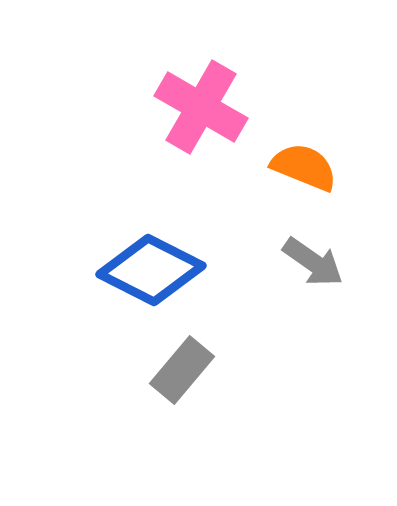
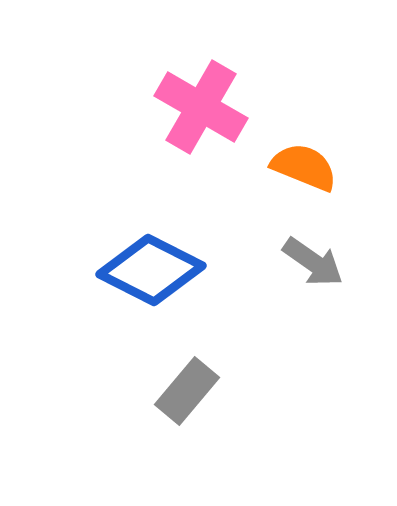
gray rectangle: moved 5 px right, 21 px down
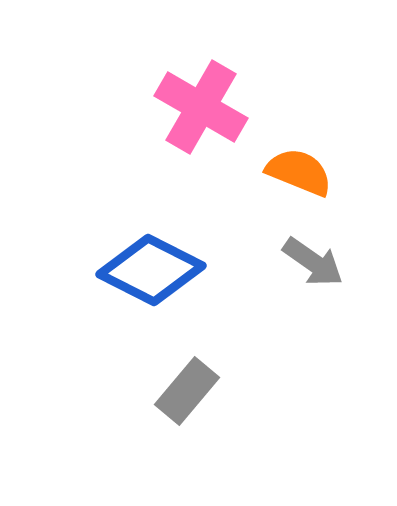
orange semicircle: moved 5 px left, 5 px down
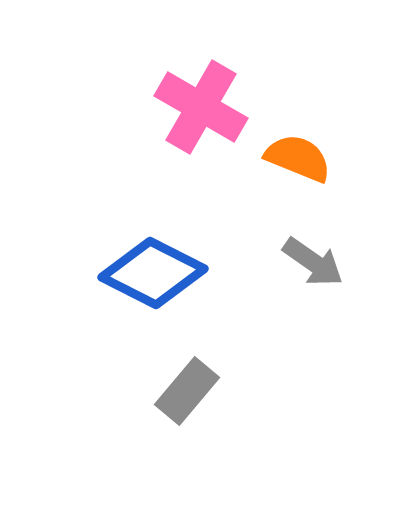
orange semicircle: moved 1 px left, 14 px up
blue diamond: moved 2 px right, 3 px down
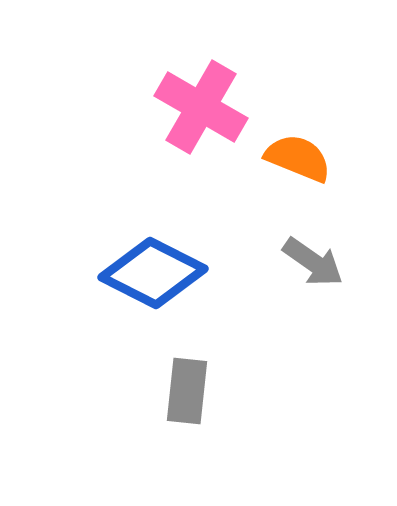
gray rectangle: rotated 34 degrees counterclockwise
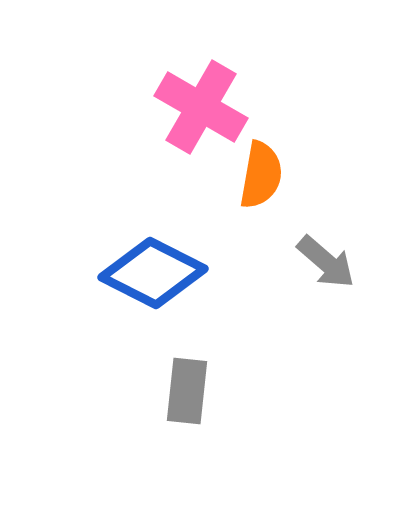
orange semicircle: moved 37 px left, 17 px down; rotated 78 degrees clockwise
gray arrow: moved 13 px right; rotated 6 degrees clockwise
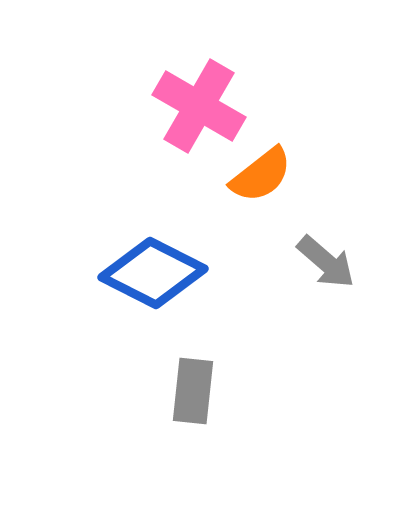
pink cross: moved 2 px left, 1 px up
orange semicircle: rotated 42 degrees clockwise
gray rectangle: moved 6 px right
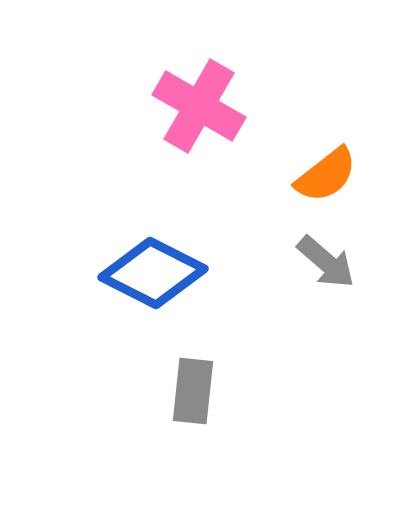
orange semicircle: moved 65 px right
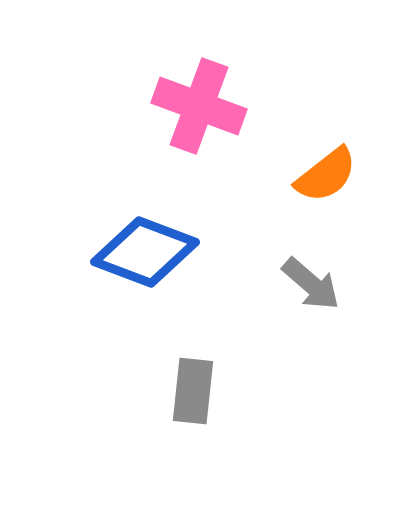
pink cross: rotated 10 degrees counterclockwise
gray arrow: moved 15 px left, 22 px down
blue diamond: moved 8 px left, 21 px up; rotated 6 degrees counterclockwise
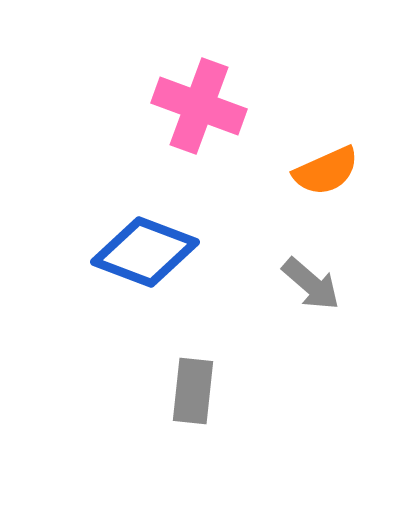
orange semicircle: moved 4 px up; rotated 14 degrees clockwise
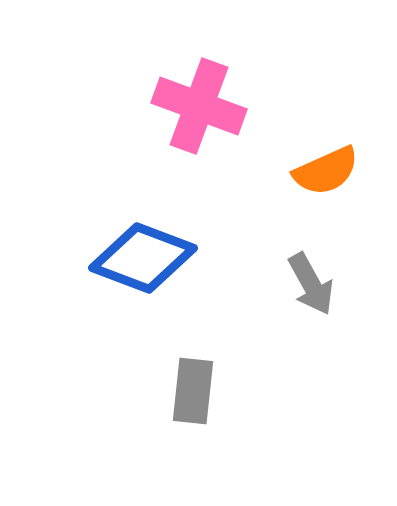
blue diamond: moved 2 px left, 6 px down
gray arrow: rotated 20 degrees clockwise
